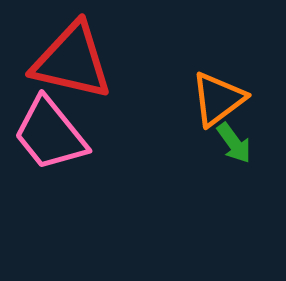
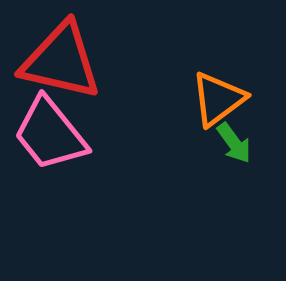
red triangle: moved 11 px left
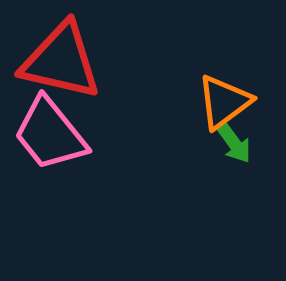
orange triangle: moved 6 px right, 3 px down
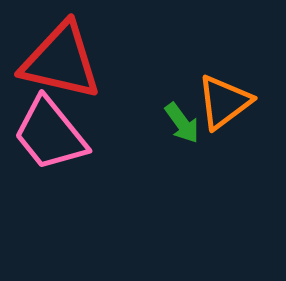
green arrow: moved 52 px left, 20 px up
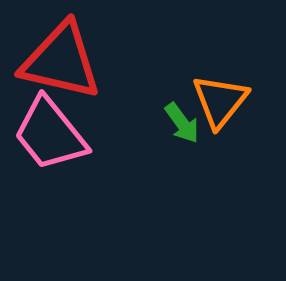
orange triangle: moved 4 px left, 1 px up; rotated 14 degrees counterclockwise
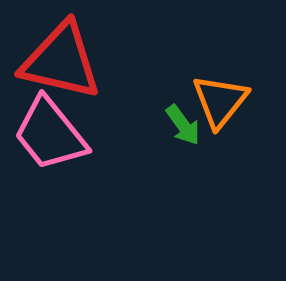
green arrow: moved 1 px right, 2 px down
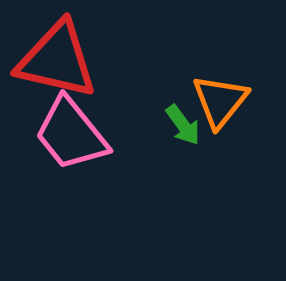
red triangle: moved 4 px left, 1 px up
pink trapezoid: moved 21 px right
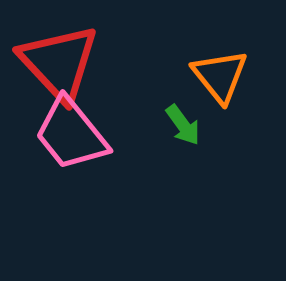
red triangle: moved 2 px right, 3 px down; rotated 34 degrees clockwise
orange triangle: moved 25 px up; rotated 18 degrees counterclockwise
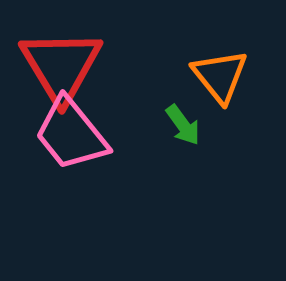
red triangle: moved 2 px right, 3 px down; rotated 12 degrees clockwise
